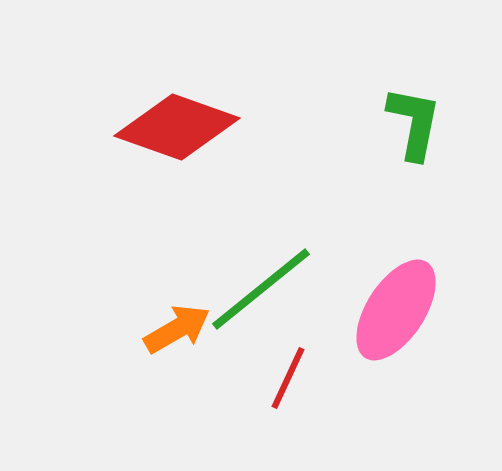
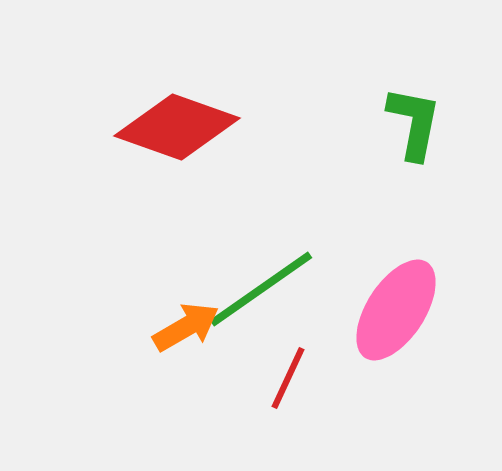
green line: rotated 4 degrees clockwise
orange arrow: moved 9 px right, 2 px up
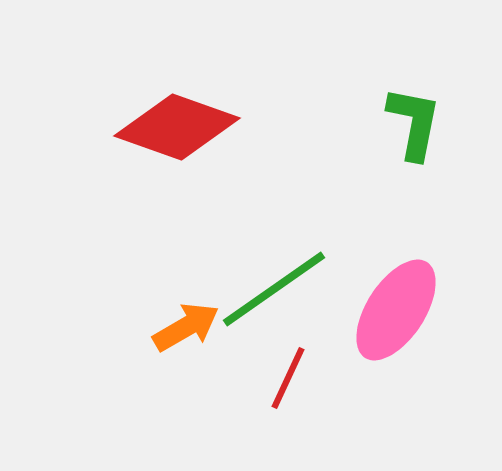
green line: moved 13 px right
